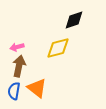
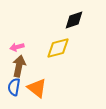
blue semicircle: moved 4 px up
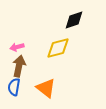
orange triangle: moved 9 px right
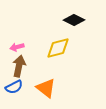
black diamond: rotated 45 degrees clockwise
blue semicircle: rotated 126 degrees counterclockwise
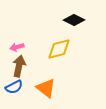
yellow diamond: moved 1 px right, 1 px down
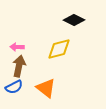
pink arrow: rotated 16 degrees clockwise
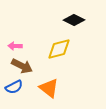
pink arrow: moved 2 px left, 1 px up
brown arrow: moved 3 px right; rotated 105 degrees clockwise
orange triangle: moved 3 px right
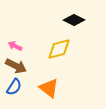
pink arrow: rotated 24 degrees clockwise
brown arrow: moved 6 px left
blue semicircle: rotated 30 degrees counterclockwise
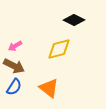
pink arrow: rotated 56 degrees counterclockwise
brown arrow: moved 2 px left
